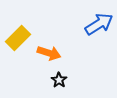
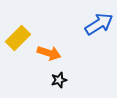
black star: rotated 21 degrees clockwise
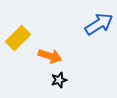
orange arrow: moved 1 px right, 3 px down
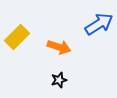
yellow rectangle: moved 1 px left, 1 px up
orange arrow: moved 9 px right, 9 px up
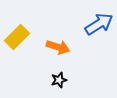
orange arrow: moved 1 px left
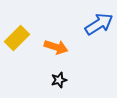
yellow rectangle: moved 1 px down
orange arrow: moved 2 px left
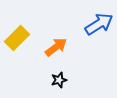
orange arrow: rotated 55 degrees counterclockwise
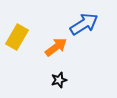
blue arrow: moved 15 px left
yellow rectangle: moved 1 px up; rotated 15 degrees counterclockwise
